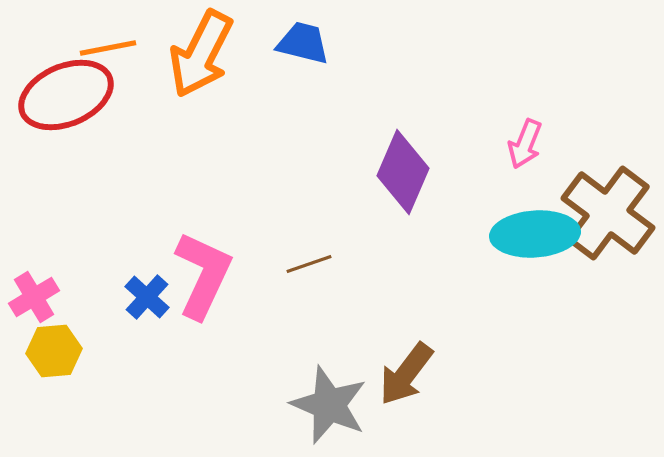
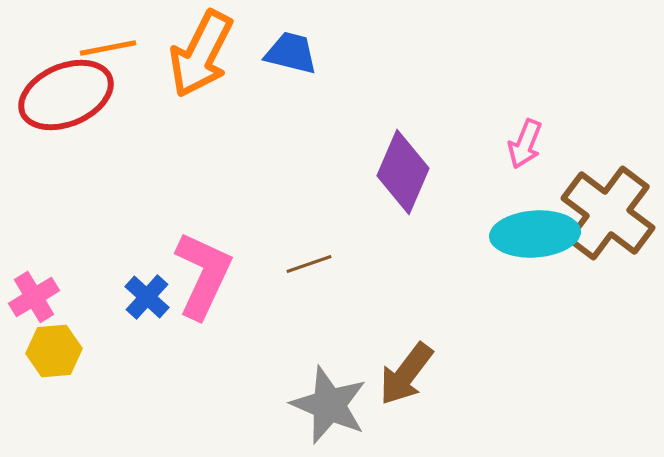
blue trapezoid: moved 12 px left, 10 px down
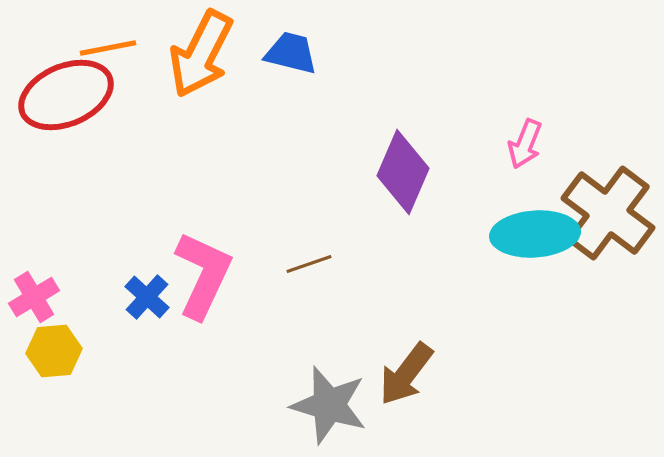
gray star: rotated 6 degrees counterclockwise
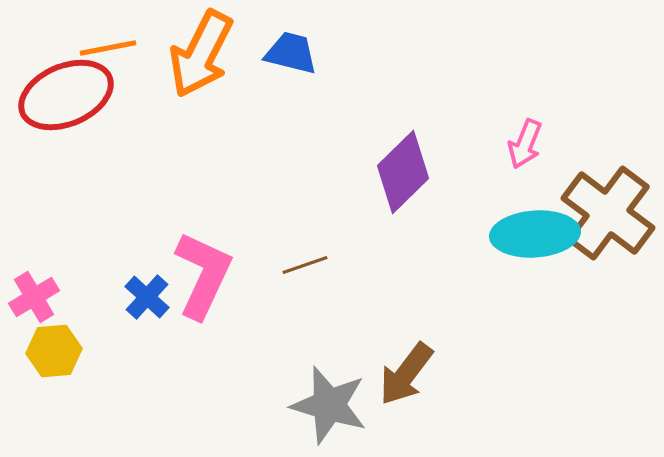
purple diamond: rotated 22 degrees clockwise
brown line: moved 4 px left, 1 px down
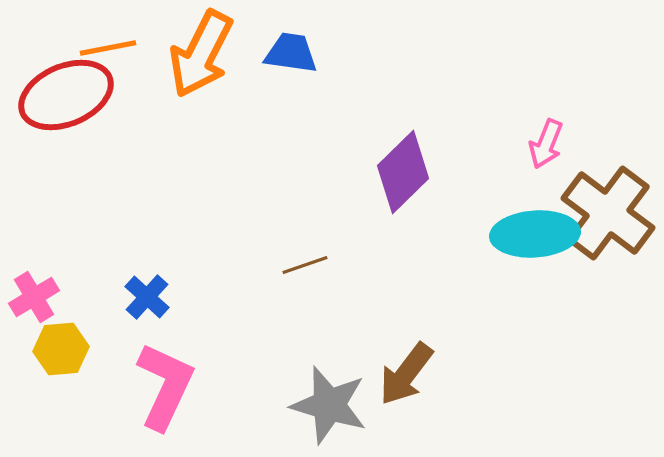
blue trapezoid: rotated 6 degrees counterclockwise
pink arrow: moved 21 px right
pink L-shape: moved 38 px left, 111 px down
yellow hexagon: moved 7 px right, 2 px up
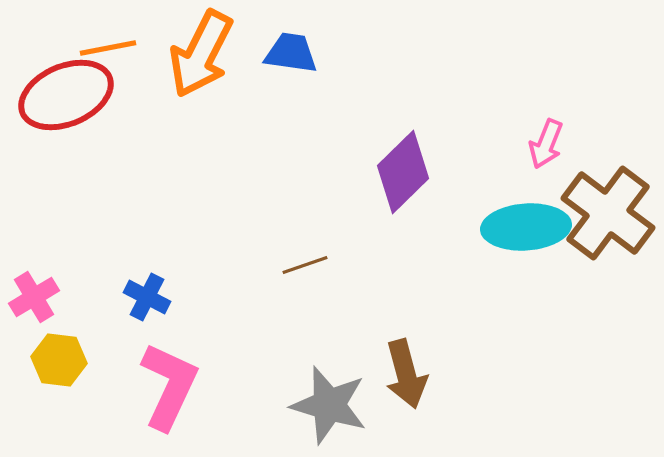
cyan ellipse: moved 9 px left, 7 px up
blue cross: rotated 15 degrees counterclockwise
yellow hexagon: moved 2 px left, 11 px down; rotated 12 degrees clockwise
brown arrow: rotated 52 degrees counterclockwise
pink L-shape: moved 4 px right
